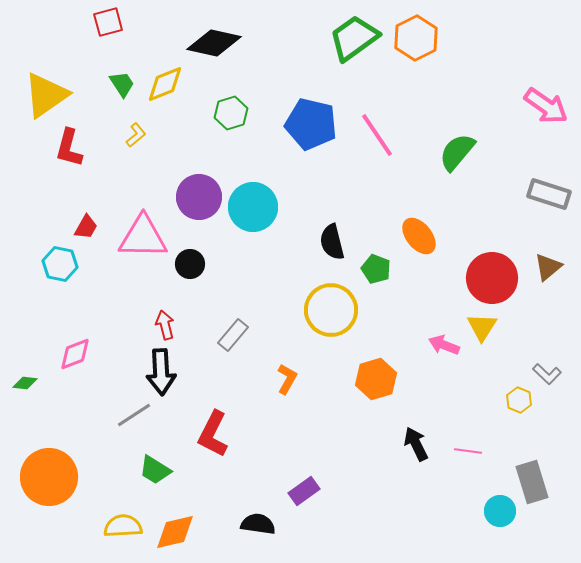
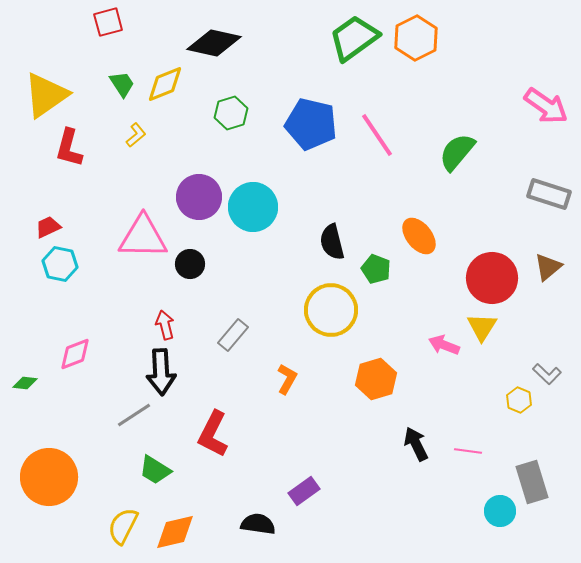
red trapezoid at (86, 227): moved 38 px left; rotated 144 degrees counterclockwise
yellow semicircle at (123, 526): rotated 60 degrees counterclockwise
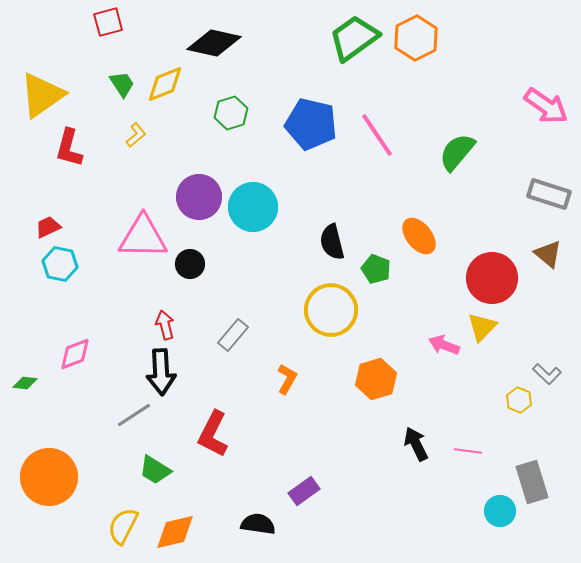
yellow triangle at (46, 95): moved 4 px left
brown triangle at (548, 267): moved 13 px up; rotated 40 degrees counterclockwise
yellow triangle at (482, 327): rotated 12 degrees clockwise
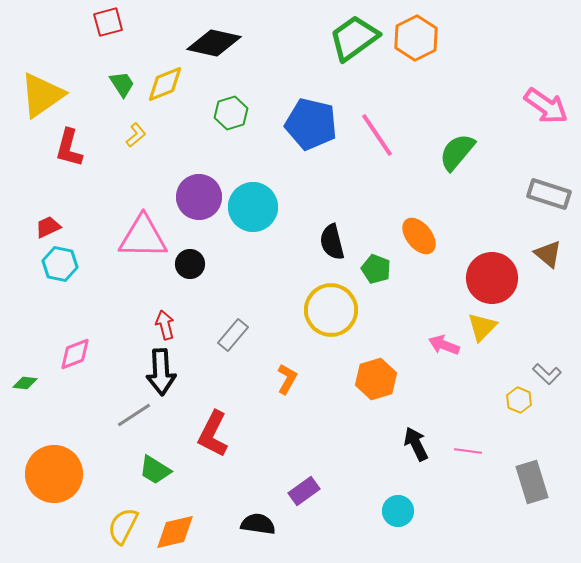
orange circle at (49, 477): moved 5 px right, 3 px up
cyan circle at (500, 511): moved 102 px left
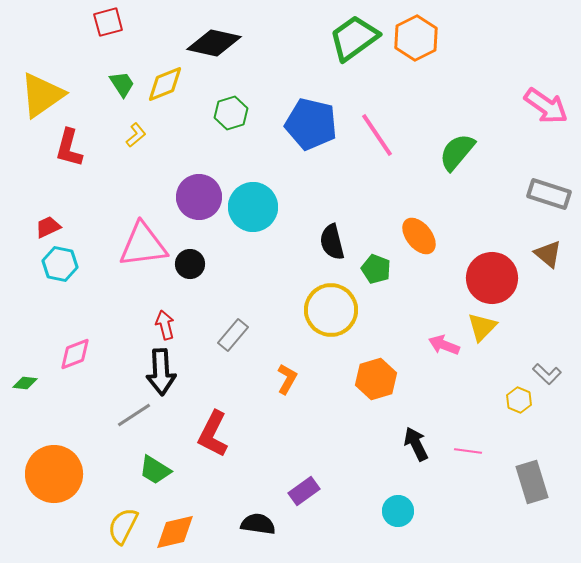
pink triangle at (143, 237): moved 8 px down; rotated 8 degrees counterclockwise
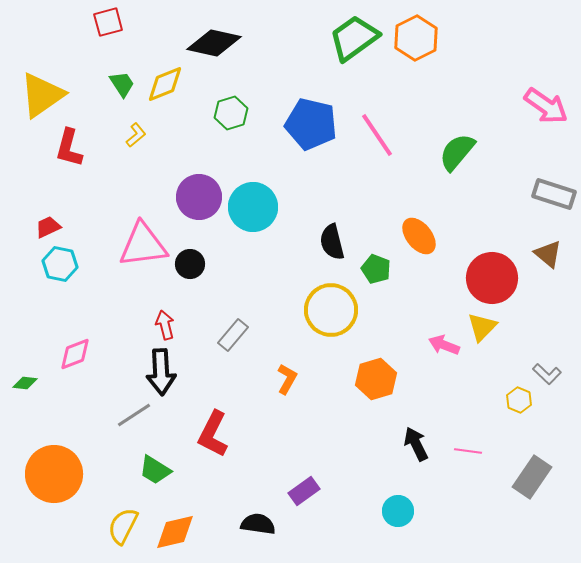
gray rectangle at (549, 194): moved 5 px right
gray rectangle at (532, 482): moved 5 px up; rotated 51 degrees clockwise
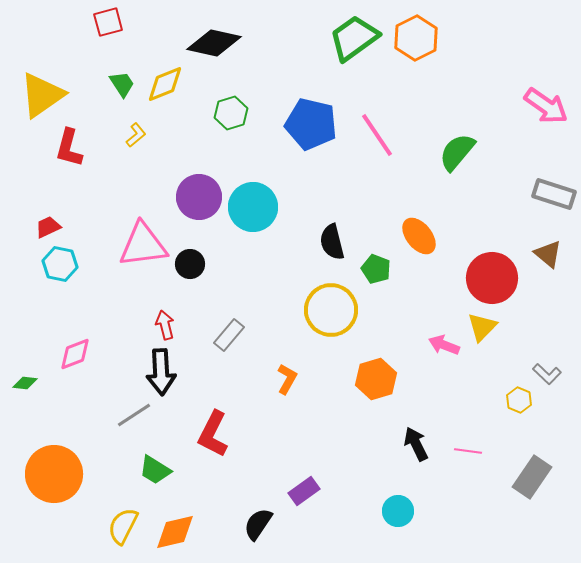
gray rectangle at (233, 335): moved 4 px left
black semicircle at (258, 524): rotated 64 degrees counterclockwise
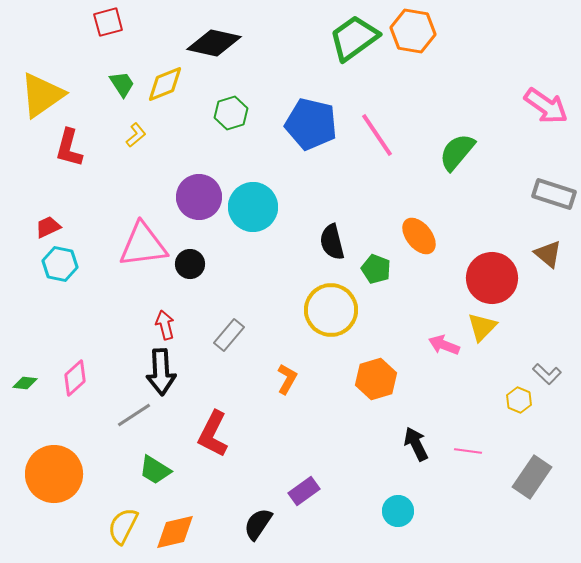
orange hexagon at (416, 38): moved 3 px left, 7 px up; rotated 24 degrees counterclockwise
pink diamond at (75, 354): moved 24 px down; rotated 21 degrees counterclockwise
